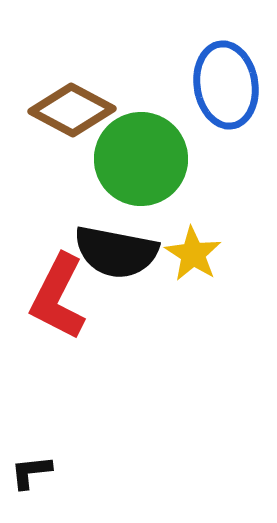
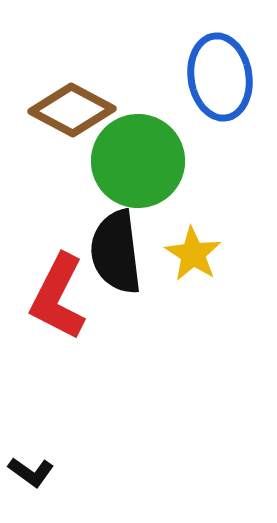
blue ellipse: moved 6 px left, 8 px up
green circle: moved 3 px left, 2 px down
black semicircle: rotated 72 degrees clockwise
black L-shape: rotated 138 degrees counterclockwise
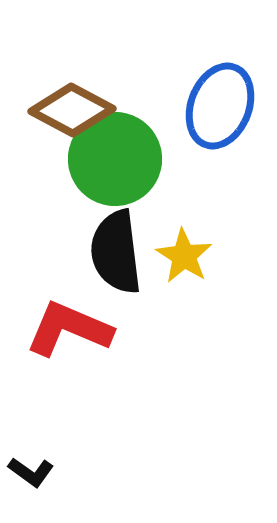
blue ellipse: moved 29 px down; rotated 30 degrees clockwise
green circle: moved 23 px left, 2 px up
yellow star: moved 9 px left, 2 px down
red L-shape: moved 11 px right, 32 px down; rotated 86 degrees clockwise
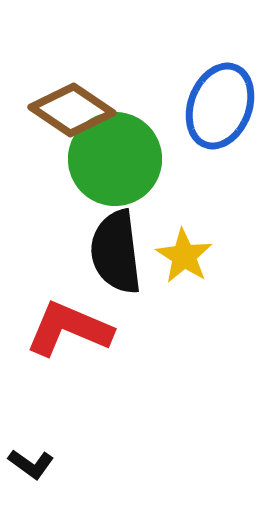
brown diamond: rotated 6 degrees clockwise
black L-shape: moved 8 px up
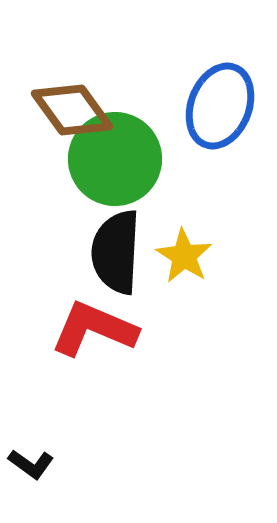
brown diamond: rotated 20 degrees clockwise
black semicircle: rotated 10 degrees clockwise
red L-shape: moved 25 px right
